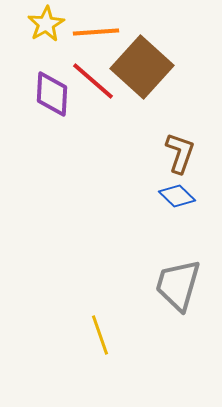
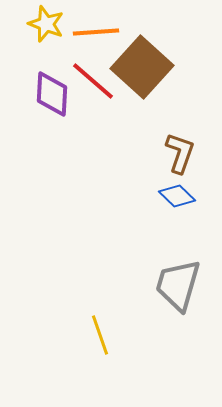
yellow star: rotated 21 degrees counterclockwise
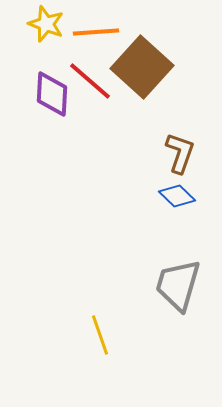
red line: moved 3 px left
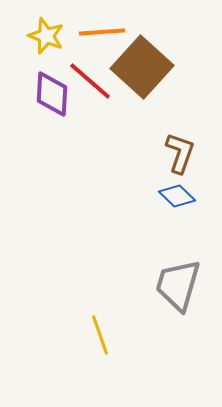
yellow star: moved 12 px down
orange line: moved 6 px right
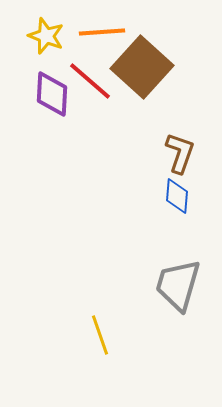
blue diamond: rotated 51 degrees clockwise
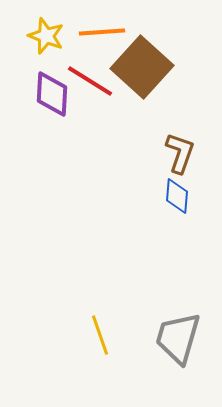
red line: rotated 9 degrees counterclockwise
gray trapezoid: moved 53 px down
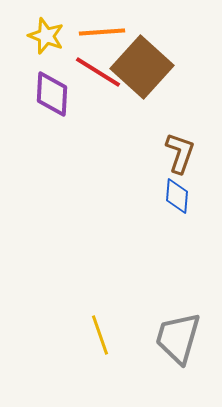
red line: moved 8 px right, 9 px up
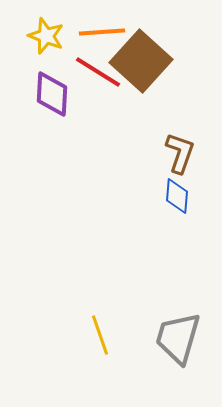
brown square: moved 1 px left, 6 px up
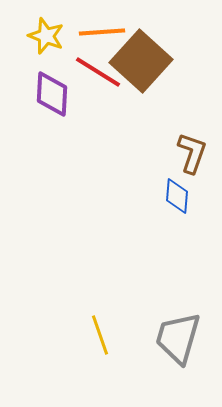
brown L-shape: moved 12 px right
